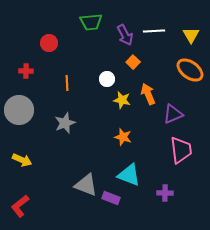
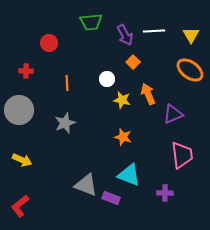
pink trapezoid: moved 1 px right, 5 px down
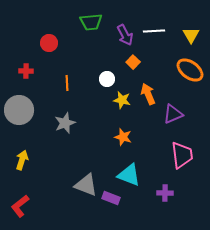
yellow arrow: rotated 96 degrees counterclockwise
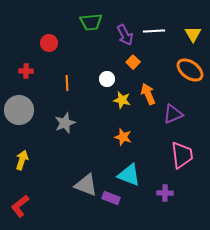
yellow triangle: moved 2 px right, 1 px up
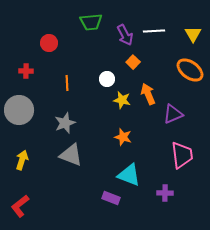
gray triangle: moved 15 px left, 30 px up
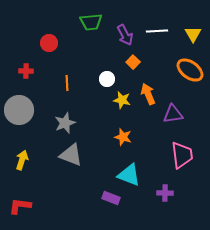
white line: moved 3 px right
purple triangle: rotated 15 degrees clockwise
red L-shape: rotated 45 degrees clockwise
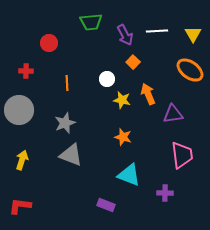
purple rectangle: moved 5 px left, 7 px down
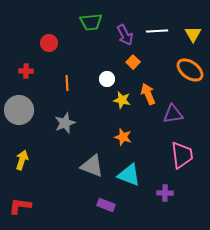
gray triangle: moved 21 px right, 11 px down
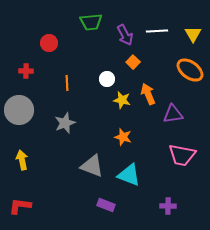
pink trapezoid: rotated 108 degrees clockwise
yellow arrow: rotated 30 degrees counterclockwise
purple cross: moved 3 px right, 13 px down
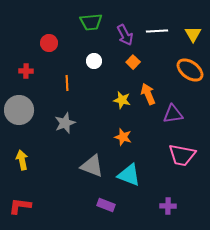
white circle: moved 13 px left, 18 px up
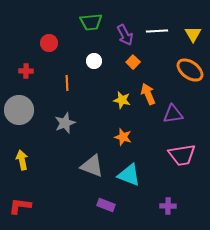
pink trapezoid: rotated 20 degrees counterclockwise
